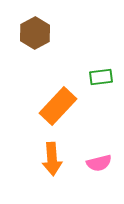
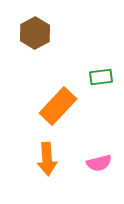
orange arrow: moved 5 px left
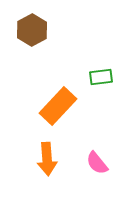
brown hexagon: moved 3 px left, 3 px up
pink semicircle: moved 2 px left; rotated 65 degrees clockwise
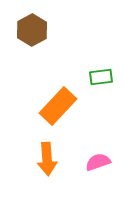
pink semicircle: moved 1 px right, 1 px up; rotated 110 degrees clockwise
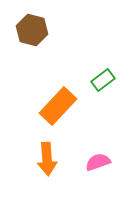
brown hexagon: rotated 16 degrees counterclockwise
green rectangle: moved 2 px right, 3 px down; rotated 30 degrees counterclockwise
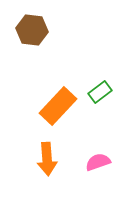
brown hexagon: rotated 8 degrees counterclockwise
green rectangle: moved 3 px left, 12 px down
